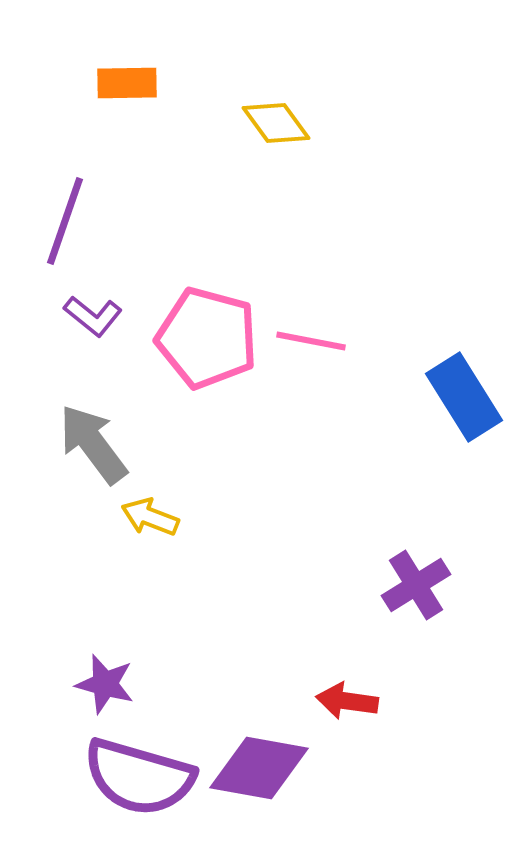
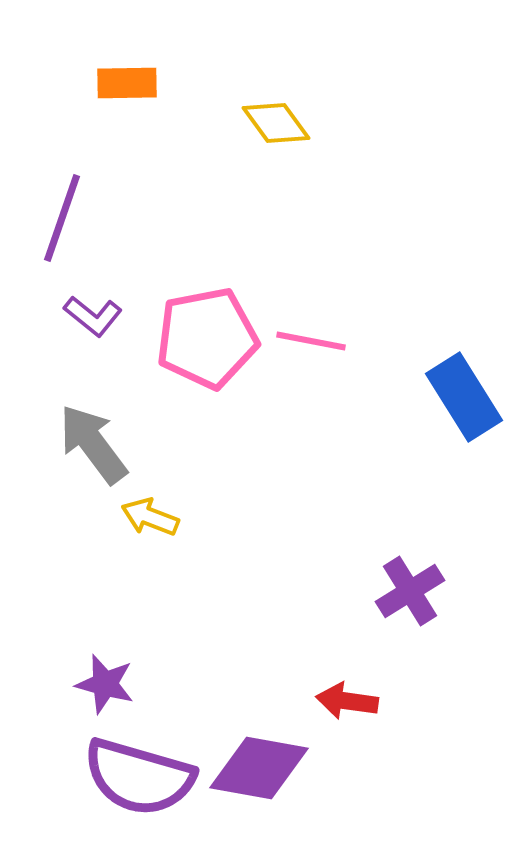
purple line: moved 3 px left, 3 px up
pink pentagon: rotated 26 degrees counterclockwise
purple cross: moved 6 px left, 6 px down
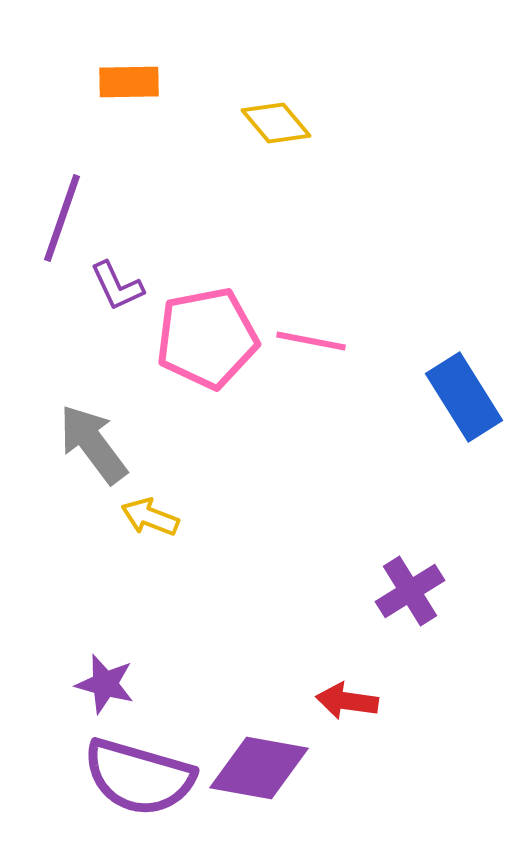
orange rectangle: moved 2 px right, 1 px up
yellow diamond: rotated 4 degrees counterclockwise
purple L-shape: moved 24 px right, 30 px up; rotated 26 degrees clockwise
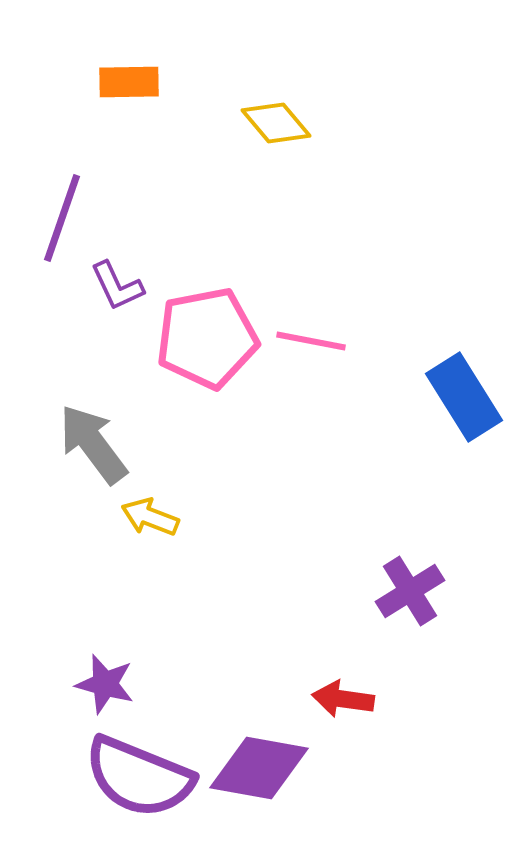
red arrow: moved 4 px left, 2 px up
purple semicircle: rotated 6 degrees clockwise
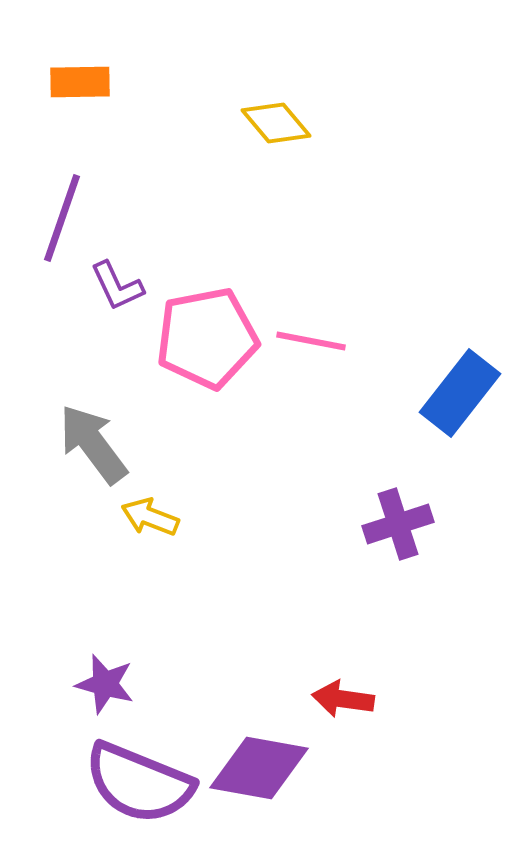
orange rectangle: moved 49 px left
blue rectangle: moved 4 px left, 4 px up; rotated 70 degrees clockwise
purple cross: moved 12 px left, 67 px up; rotated 14 degrees clockwise
purple semicircle: moved 6 px down
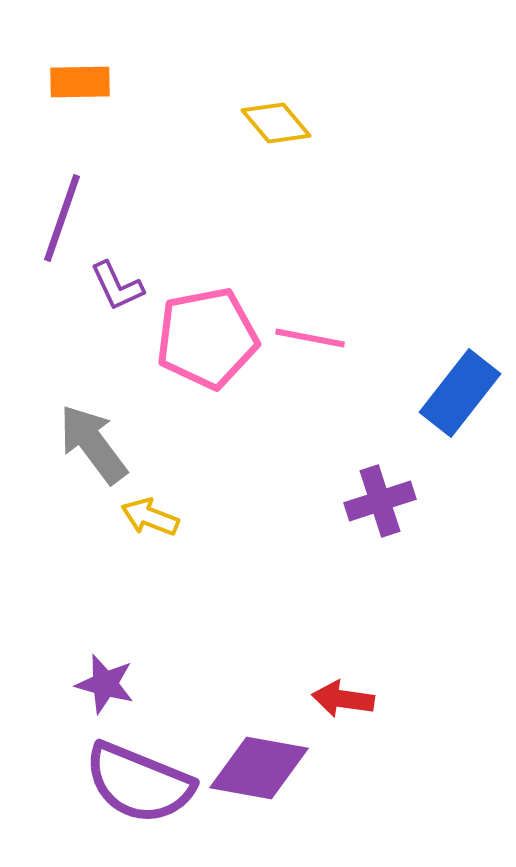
pink line: moved 1 px left, 3 px up
purple cross: moved 18 px left, 23 px up
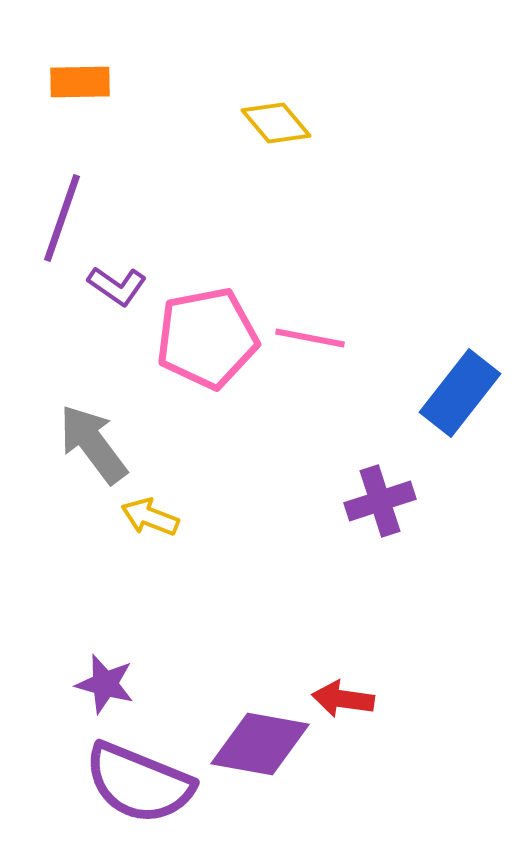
purple L-shape: rotated 30 degrees counterclockwise
purple diamond: moved 1 px right, 24 px up
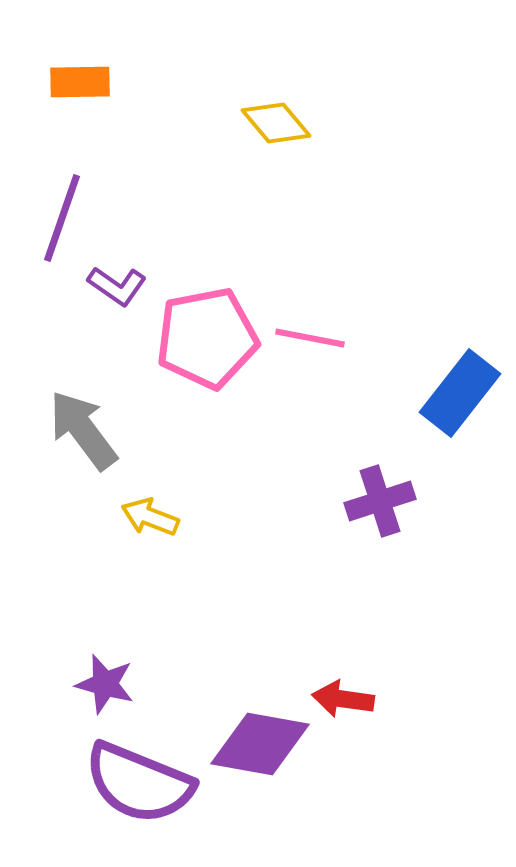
gray arrow: moved 10 px left, 14 px up
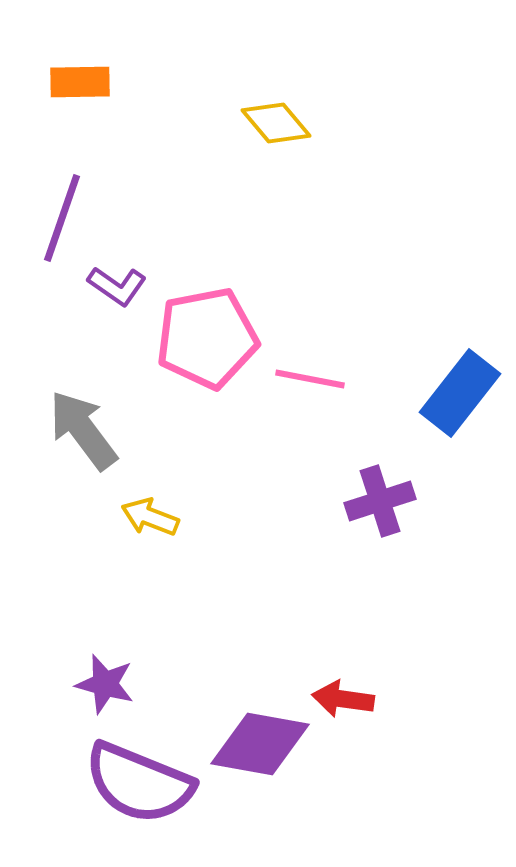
pink line: moved 41 px down
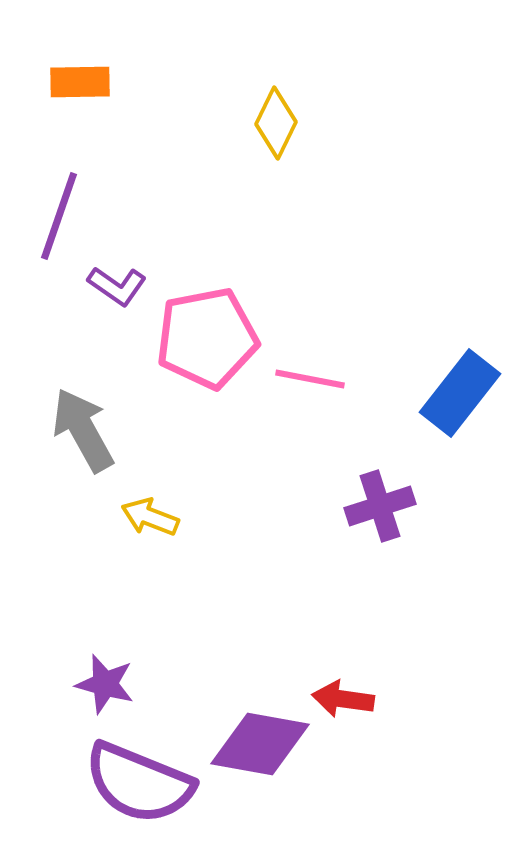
yellow diamond: rotated 66 degrees clockwise
purple line: moved 3 px left, 2 px up
gray arrow: rotated 8 degrees clockwise
purple cross: moved 5 px down
